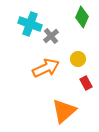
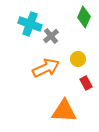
green diamond: moved 2 px right
orange triangle: rotated 44 degrees clockwise
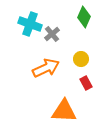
gray cross: moved 1 px right, 2 px up
yellow circle: moved 3 px right
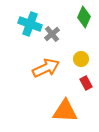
orange triangle: moved 1 px right
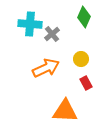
cyan cross: rotated 15 degrees counterclockwise
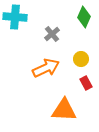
cyan cross: moved 15 px left, 7 px up
orange triangle: moved 1 px left, 1 px up
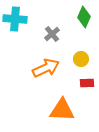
cyan cross: moved 2 px down
red rectangle: moved 1 px right; rotated 64 degrees counterclockwise
orange triangle: moved 2 px left
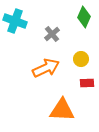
cyan cross: moved 2 px down; rotated 15 degrees clockwise
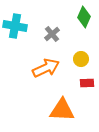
cyan cross: moved 5 px down; rotated 10 degrees counterclockwise
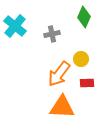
cyan cross: rotated 30 degrees clockwise
gray cross: rotated 28 degrees clockwise
orange arrow: moved 13 px right, 6 px down; rotated 152 degrees clockwise
orange triangle: moved 3 px up
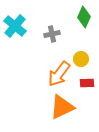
orange triangle: rotated 28 degrees counterclockwise
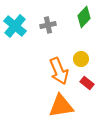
green diamond: rotated 20 degrees clockwise
gray cross: moved 4 px left, 9 px up
orange arrow: moved 3 px up; rotated 60 degrees counterclockwise
red rectangle: rotated 40 degrees clockwise
orange triangle: moved 1 px left, 1 px up; rotated 16 degrees clockwise
